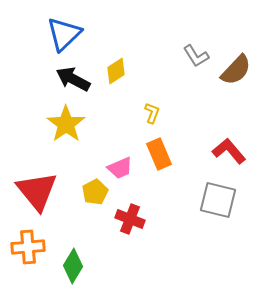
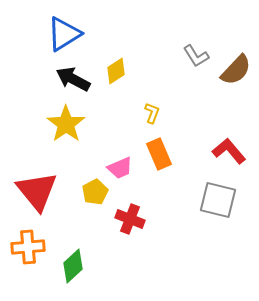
blue triangle: rotated 12 degrees clockwise
green diamond: rotated 16 degrees clockwise
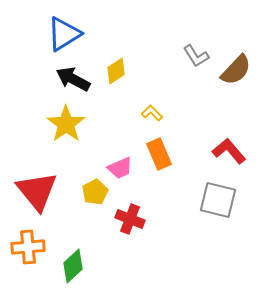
yellow L-shape: rotated 65 degrees counterclockwise
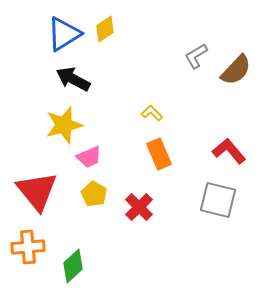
gray L-shape: rotated 92 degrees clockwise
yellow diamond: moved 11 px left, 42 px up
yellow star: moved 2 px left, 1 px down; rotated 21 degrees clockwise
pink trapezoid: moved 31 px left, 11 px up
yellow pentagon: moved 1 px left, 2 px down; rotated 15 degrees counterclockwise
red cross: moved 9 px right, 12 px up; rotated 24 degrees clockwise
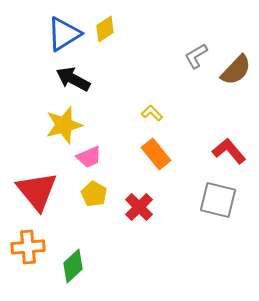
orange rectangle: moved 3 px left; rotated 16 degrees counterclockwise
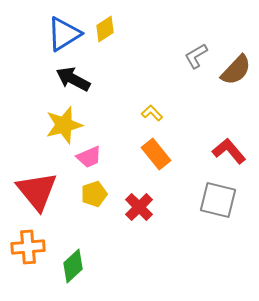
yellow pentagon: rotated 25 degrees clockwise
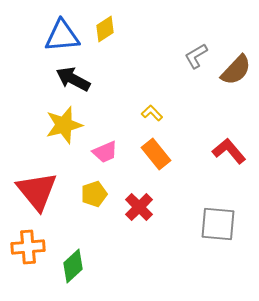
blue triangle: moved 2 px left, 2 px down; rotated 27 degrees clockwise
pink trapezoid: moved 16 px right, 5 px up
gray square: moved 24 px down; rotated 9 degrees counterclockwise
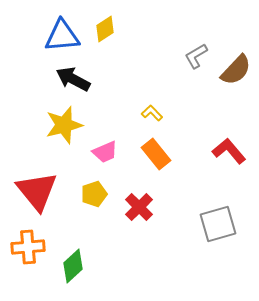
gray square: rotated 21 degrees counterclockwise
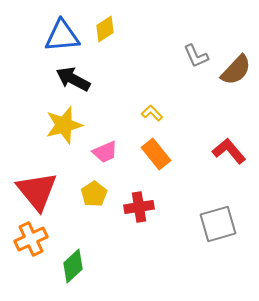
gray L-shape: rotated 84 degrees counterclockwise
yellow pentagon: rotated 15 degrees counterclockwise
red cross: rotated 36 degrees clockwise
orange cross: moved 3 px right, 8 px up; rotated 20 degrees counterclockwise
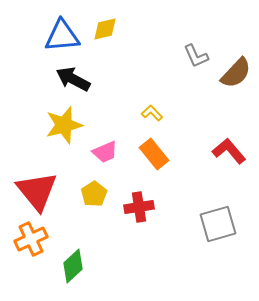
yellow diamond: rotated 20 degrees clockwise
brown semicircle: moved 3 px down
orange rectangle: moved 2 px left
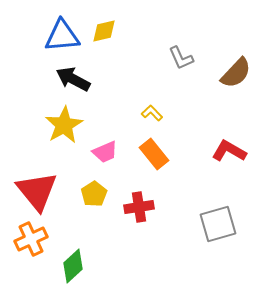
yellow diamond: moved 1 px left, 2 px down
gray L-shape: moved 15 px left, 2 px down
yellow star: rotated 15 degrees counterclockwise
red L-shape: rotated 20 degrees counterclockwise
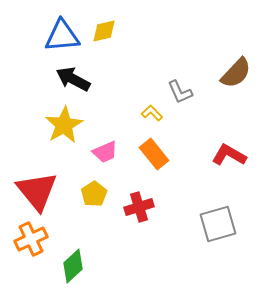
gray L-shape: moved 1 px left, 34 px down
red L-shape: moved 4 px down
red cross: rotated 8 degrees counterclockwise
